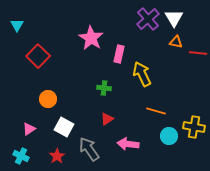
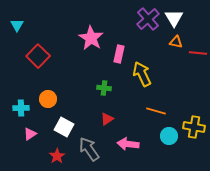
pink triangle: moved 1 px right, 5 px down
cyan cross: moved 48 px up; rotated 28 degrees counterclockwise
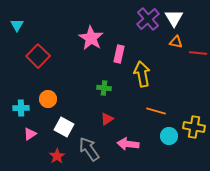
yellow arrow: rotated 15 degrees clockwise
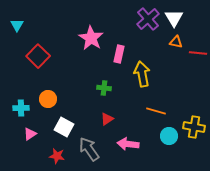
red star: rotated 28 degrees counterclockwise
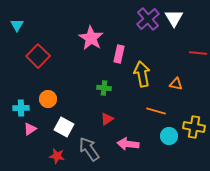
orange triangle: moved 42 px down
pink triangle: moved 5 px up
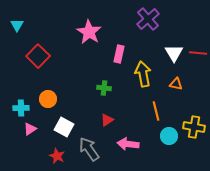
white triangle: moved 35 px down
pink star: moved 2 px left, 6 px up
yellow arrow: moved 1 px right
orange line: rotated 60 degrees clockwise
red triangle: moved 1 px down
red star: rotated 14 degrees clockwise
